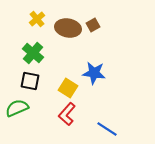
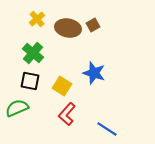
blue star: rotated 10 degrees clockwise
yellow square: moved 6 px left, 2 px up
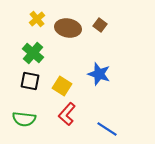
brown square: moved 7 px right; rotated 24 degrees counterclockwise
blue star: moved 5 px right, 1 px down
green semicircle: moved 7 px right, 11 px down; rotated 150 degrees counterclockwise
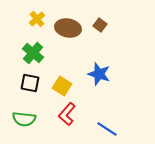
black square: moved 2 px down
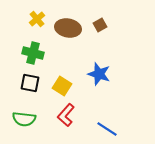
brown square: rotated 24 degrees clockwise
green cross: rotated 25 degrees counterclockwise
red L-shape: moved 1 px left, 1 px down
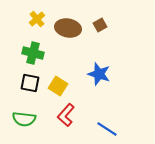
yellow square: moved 4 px left
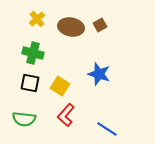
brown ellipse: moved 3 px right, 1 px up
yellow square: moved 2 px right
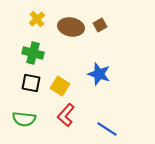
black square: moved 1 px right
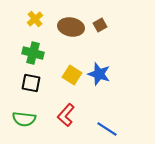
yellow cross: moved 2 px left
yellow square: moved 12 px right, 11 px up
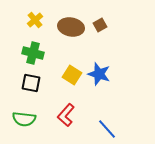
yellow cross: moved 1 px down
blue line: rotated 15 degrees clockwise
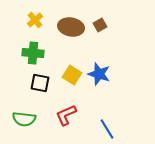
green cross: rotated 10 degrees counterclockwise
black square: moved 9 px right
red L-shape: rotated 25 degrees clockwise
blue line: rotated 10 degrees clockwise
